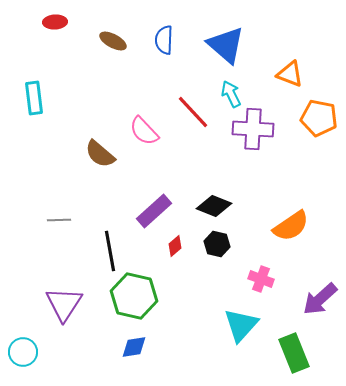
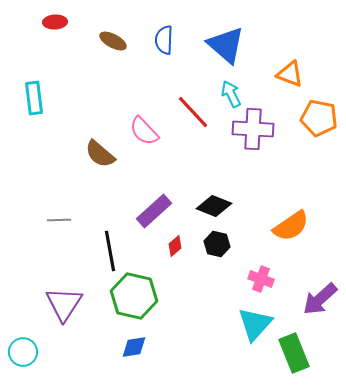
cyan triangle: moved 14 px right, 1 px up
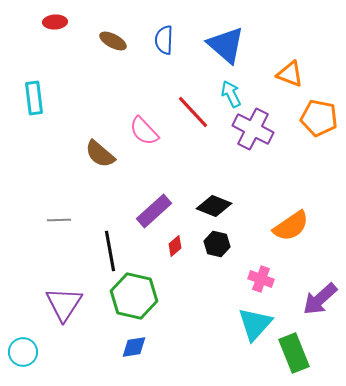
purple cross: rotated 24 degrees clockwise
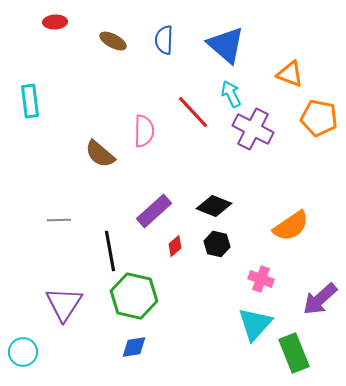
cyan rectangle: moved 4 px left, 3 px down
pink semicircle: rotated 136 degrees counterclockwise
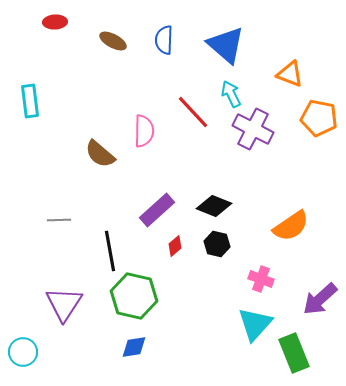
purple rectangle: moved 3 px right, 1 px up
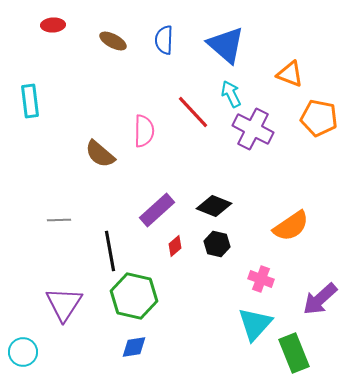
red ellipse: moved 2 px left, 3 px down
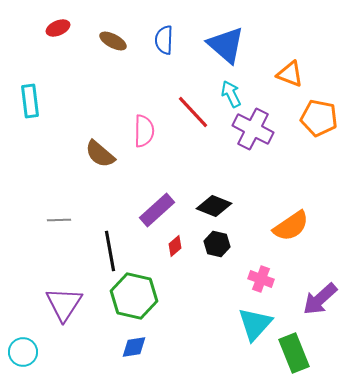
red ellipse: moved 5 px right, 3 px down; rotated 20 degrees counterclockwise
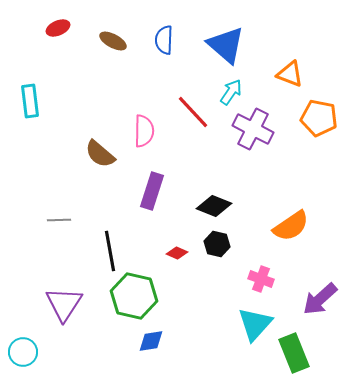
cyan arrow: moved 2 px up; rotated 60 degrees clockwise
purple rectangle: moved 5 px left, 19 px up; rotated 30 degrees counterclockwise
red diamond: moved 2 px right, 7 px down; rotated 65 degrees clockwise
blue diamond: moved 17 px right, 6 px up
